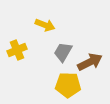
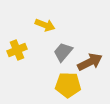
gray trapezoid: rotated 10 degrees clockwise
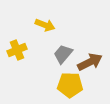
gray trapezoid: moved 2 px down
yellow pentagon: moved 2 px right
